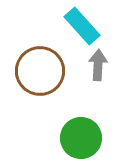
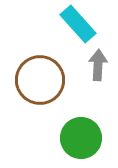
cyan rectangle: moved 4 px left, 2 px up
brown circle: moved 9 px down
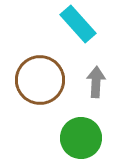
gray arrow: moved 2 px left, 17 px down
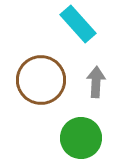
brown circle: moved 1 px right
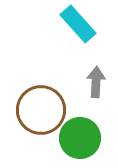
brown circle: moved 30 px down
green circle: moved 1 px left
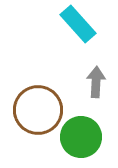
brown circle: moved 3 px left
green circle: moved 1 px right, 1 px up
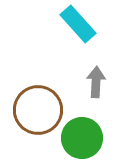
green circle: moved 1 px right, 1 px down
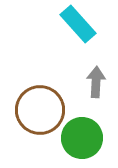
brown circle: moved 2 px right
